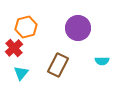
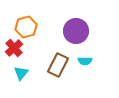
purple circle: moved 2 px left, 3 px down
cyan semicircle: moved 17 px left
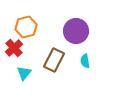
cyan semicircle: rotated 80 degrees clockwise
brown rectangle: moved 4 px left, 5 px up
cyan triangle: moved 3 px right
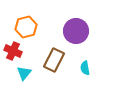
red cross: moved 1 px left, 3 px down; rotated 24 degrees counterclockwise
cyan semicircle: moved 7 px down
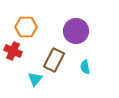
orange hexagon: rotated 15 degrees clockwise
cyan semicircle: moved 1 px up
cyan triangle: moved 11 px right, 6 px down
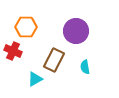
cyan triangle: rotated 21 degrees clockwise
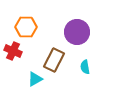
purple circle: moved 1 px right, 1 px down
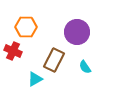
cyan semicircle: rotated 24 degrees counterclockwise
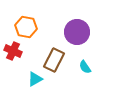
orange hexagon: rotated 10 degrees clockwise
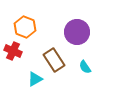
orange hexagon: moved 1 px left; rotated 10 degrees clockwise
brown rectangle: rotated 60 degrees counterclockwise
